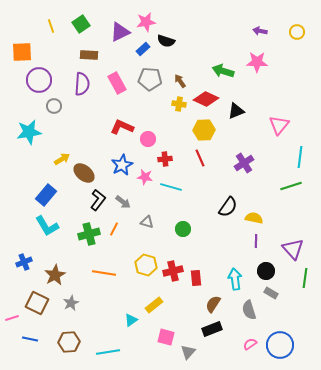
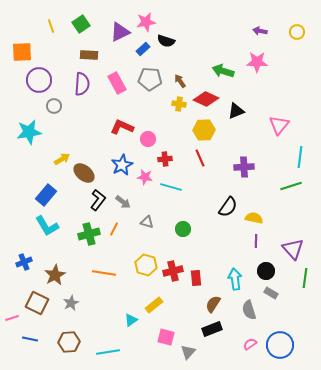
purple cross at (244, 163): moved 4 px down; rotated 30 degrees clockwise
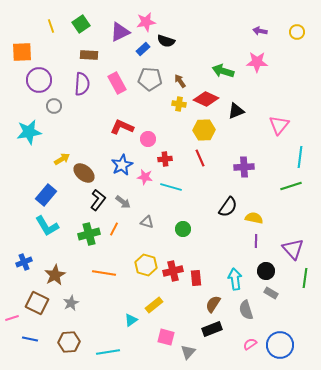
gray semicircle at (249, 310): moved 3 px left
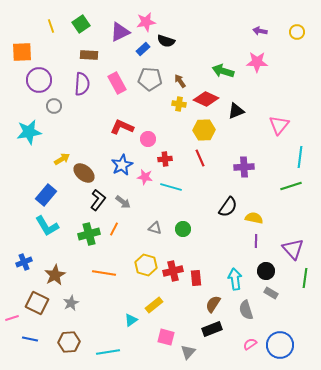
gray triangle at (147, 222): moved 8 px right, 6 px down
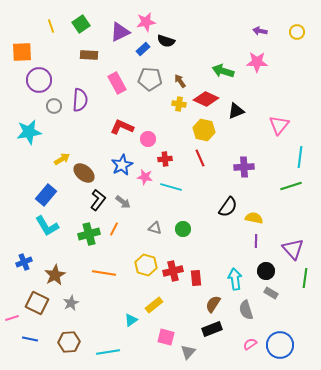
purple semicircle at (82, 84): moved 2 px left, 16 px down
yellow hexagon at (204, 130): rotated 15 degrees clockwise
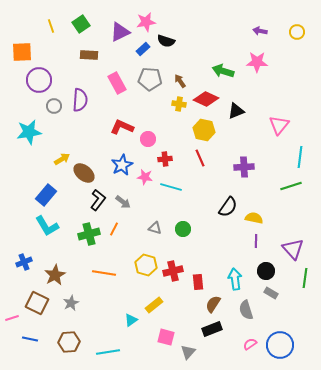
red rectangle at (196, 278): moved 2 px right, 4 px down
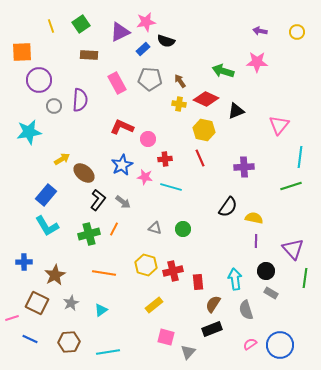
blue cross at (24, 262): rotated 21 degrees clockwise
cyan triangle at (131, 320): moved 30 px left, 10 px up
blue line at (30, 339): rotated 14 degrees clockwise
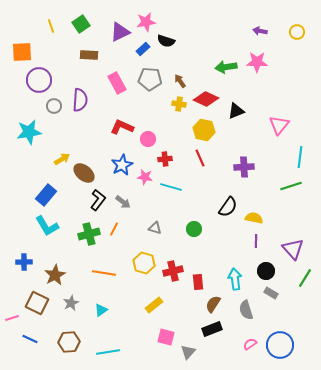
green arrow at (223, 71): moved 3 px right, 4 px up; rotated 25 degrees counterclockwise
green circle at (183, 229): moved 11 px right
yellow hexagon at (146, 265): moved 2 px left, 2 px up
green line at (305, 278): rotated 24 degrees clockwise
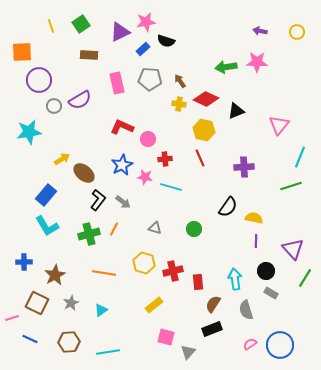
pink rectangle at (117, 83): rotated 15 degrees clockwise
purple semicircle at (80, 100): rotated 55 degrees clockwise
cyan line at (300, 157): rotated 15 degrees clockwise
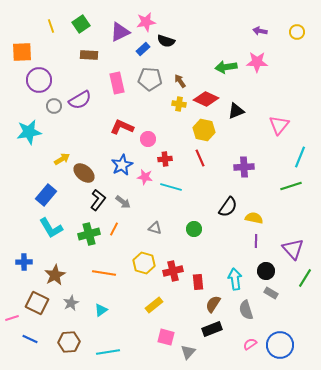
cyan L-shape at (47, 226): moved 4 px right, 2 px down
